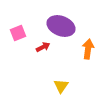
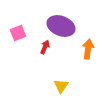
red arrow: moved 2 px right; rotated 40 degrees counterclockwise
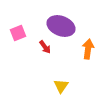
red arrow: rotated 120 degrees clockwise
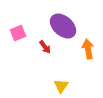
purple ellipse: moved 2 px right; rotated 20 degrees clockwise
orange arrow: rotated 18 degrees counterclockwise
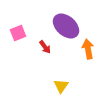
purple ellipse: moved 3 px right
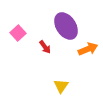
purple ellipse: rotated 16 degrees clockwise
pink square: rotated 21 degrees counterclockwise
orange arrow: rotated 78 degrees clockwise
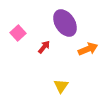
purple ellipse: moved 1 px left, 3 px up
red arrow: moved 1 px left; rotated 104 degrees counterclockwise
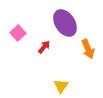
orange arrow: rotated 90 degrees clockwise
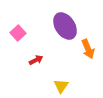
purple ellipse: moved 3 px down
red arrow: moved 8 px left, 13 px down; rotated 24 degrees clockwise
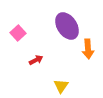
purple ellipse: moved 2 px right
orange arrow: rotated 18 degrees clockwise
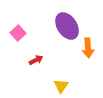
orange arrow: moved 1 px up
